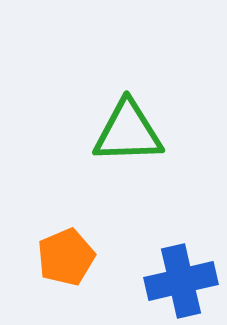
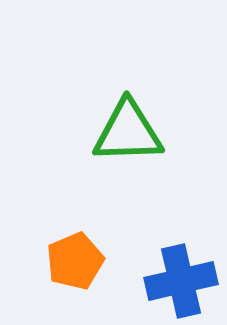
orange pentagon: moved 9 px right, 4 px down
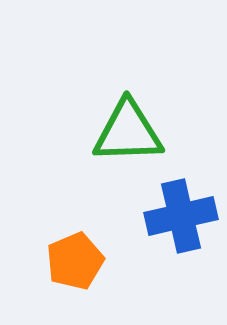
blue cross: moved 65 px up
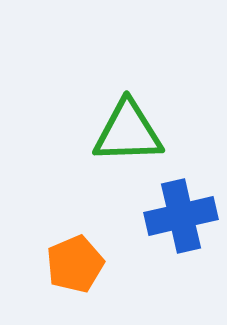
orange pentagon: moved 3 px down
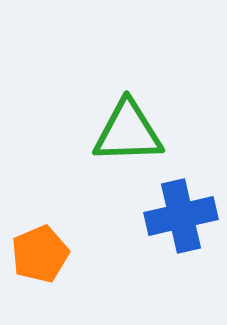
orange pentagon: moved 35 px left, 10 px up
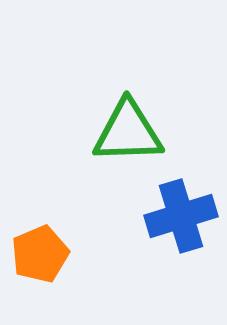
blue cross: rotated 4 degrees counterclockwise
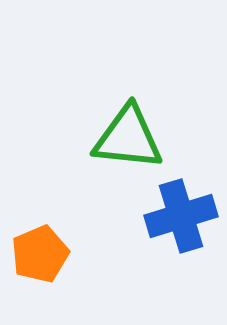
green triangle: moved 6 px down; rotated 8 degrees clockwise
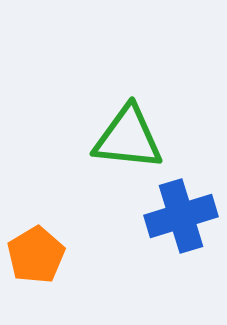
orange pentagon: moved 4 px left, 1 px down; rotated 8 degrees counterclockwise
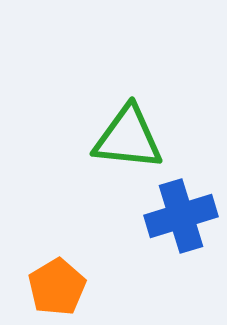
orange pentagon: moved 21 px right, 32 px down
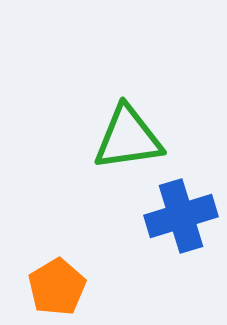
green triangle: rotated 14 degrees counterclockwise
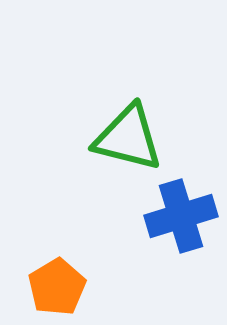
green triangle: rotated 22 degrees clockwise
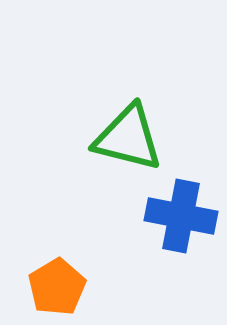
blue cross: rotated 28 degrees clockwise
